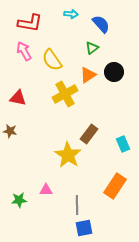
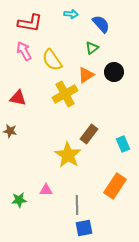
orange triangle: moved 2 px left
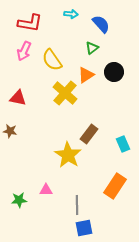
pink arrow: rotated 126 degrees counterclockwise
yellow cross: moved 1 px up; rotated 20 degrees counterclockwise
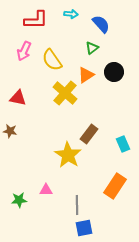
red L-shape: moved 6 px right, 3 px up; rotated 10 degrees counterclockwise
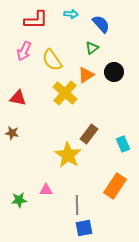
brown star: moved 2 px right, 2 px down
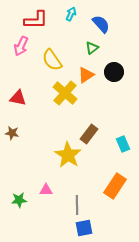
cyan arrow: rotated 72 degrees counterclockwise
pink arrow: moved 3 px left, 5 px up
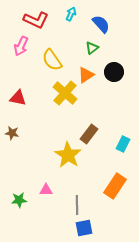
red L-shape: rotated 25 degrees clockwise
cyan rectangle: rotated 49 degrees clockwise
